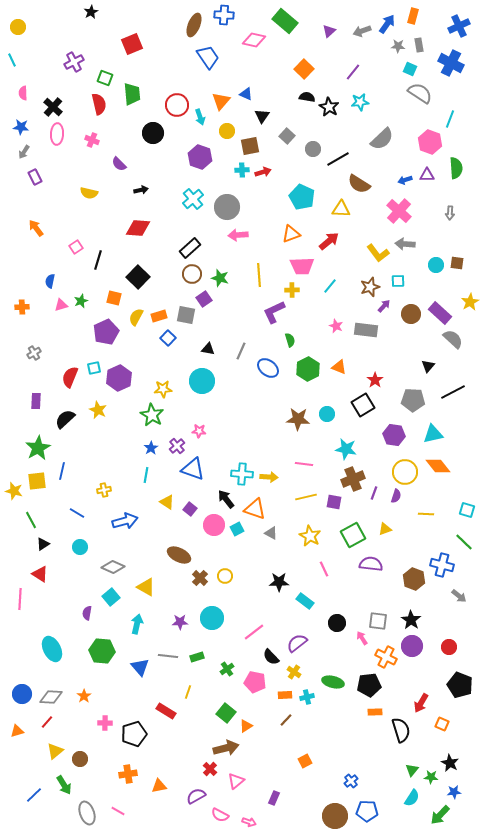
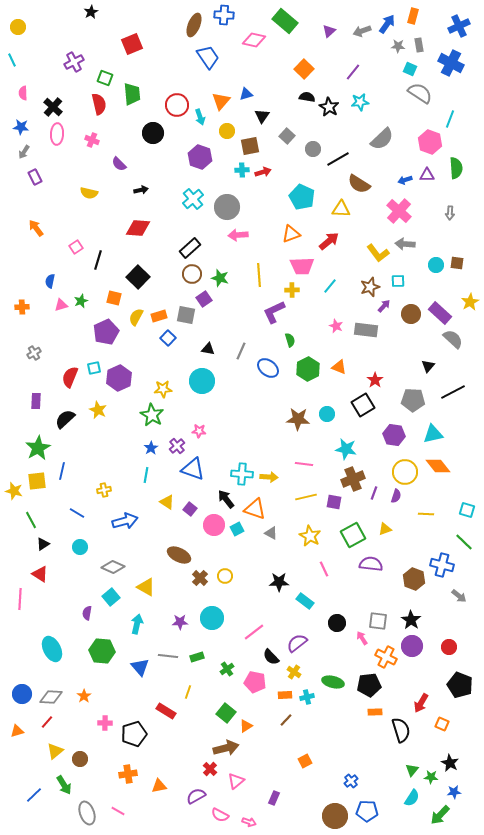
blue triangle at (246, 94): rotated 40 degrees counterclockwise
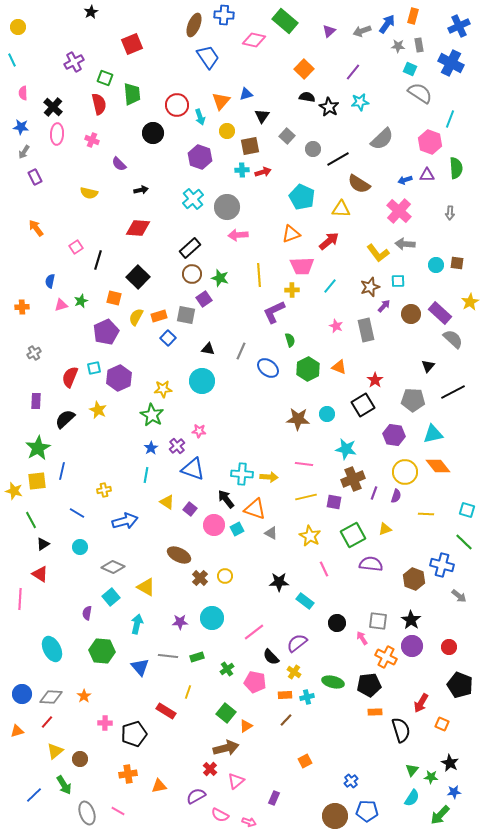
gray rectangle at (366, 330): rotated 70 degrees clockwise
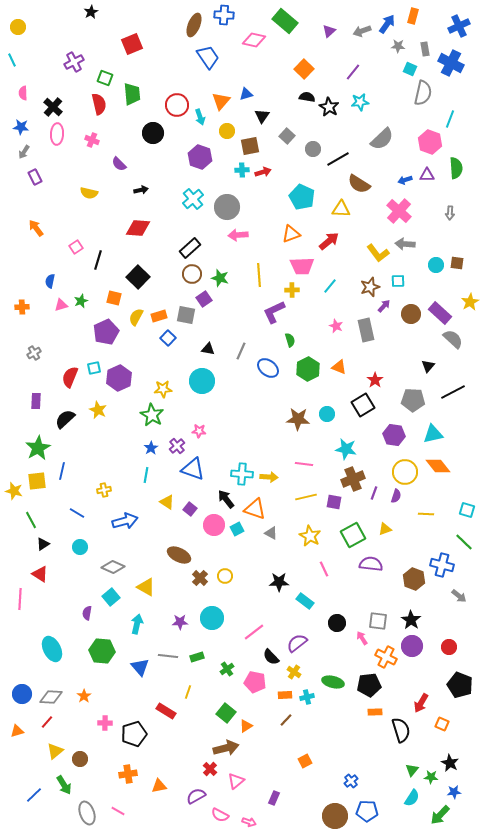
gray rectangle at (419, 45): moved 6 px right, 4 px down
gray semicircle at (420, 93): moved 3 px right; rotated 70 degrees clockwise
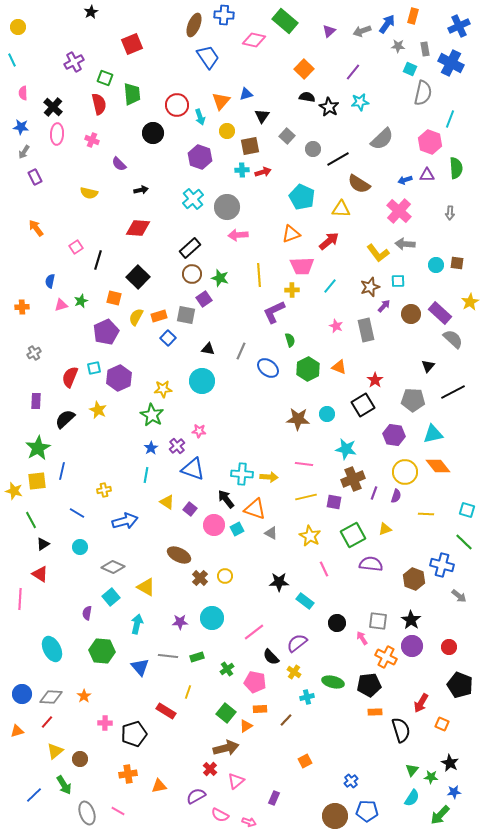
orange rectangle at (285, 695): moved 25 px left, 14 px down
